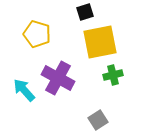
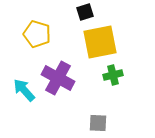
gray square: moved 3 px down; rotated 36 degrees clockwise
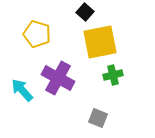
black square: rotated 30 degrees counterclockwise
cyan arrow: moved 2 px left
gray square: moved 5 px up; rotated 18 degrees clockwise
